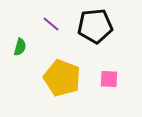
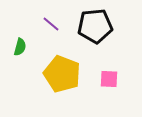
yellow pentagon: moved 4 px up
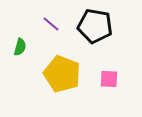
black pentagon: rotated 16 degrees clockwise
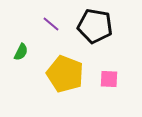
green semicircle: moved 1 px right, 5 px down; rotated 12 degrees clockwise
yellow pentagon: moved 3 px right
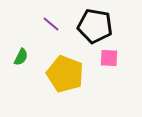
green semicircle: moved 5 px down
pink square: moved 21 px up
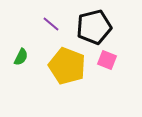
black pentagon: moved 1 px left, 1 px down; rotated 24 degrees counterclockwise
pink square: moved 2 px left, 2 px down; rotated 18 degrees clockwise
yellow pentagon: moved 2 px right, 8 px up
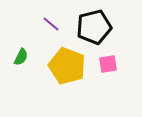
pink square: moved 1 px right, 4 px down; rotated 30 degrees counterclockwise
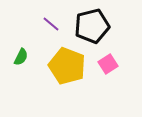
black pentagon: moved 2 px left, 1 px up
pink square: rotated 24 degrees counterclockwise
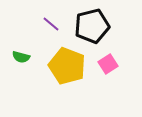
green semicircle: rotated 78 degrees clockwise
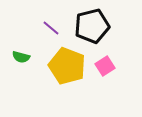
purple line: moved 4 px down
pink square: moved 3 px left, 2 px down
